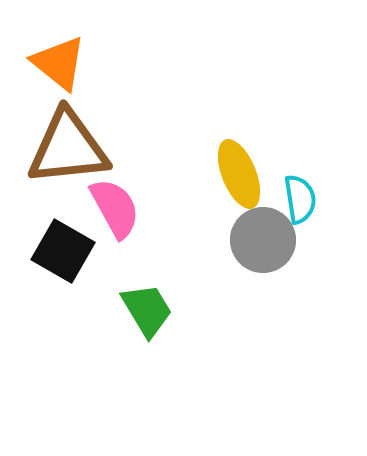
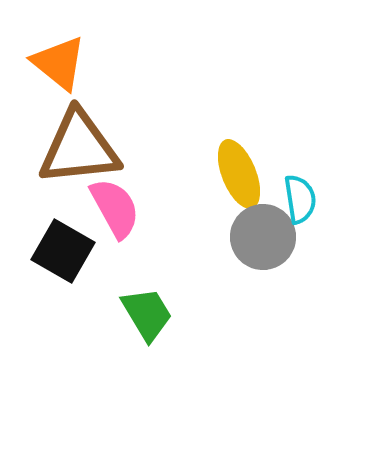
brown triangle: moved 11 px right
gray circle: moved 3 px up
green trapezoid: moved 4 px down
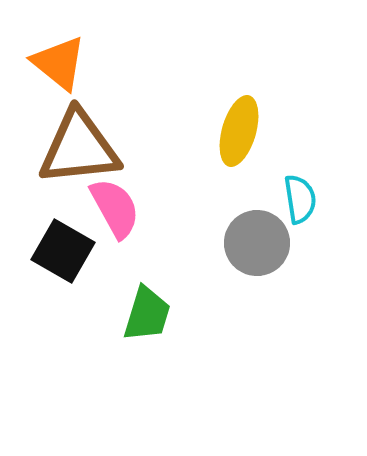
yellow ellipse: moved 43 px up; rotated 38 degrees clockwise
gray circle: moved 6 px left, 6 px down
green trapezoid: rotated 48 degrees clockwise
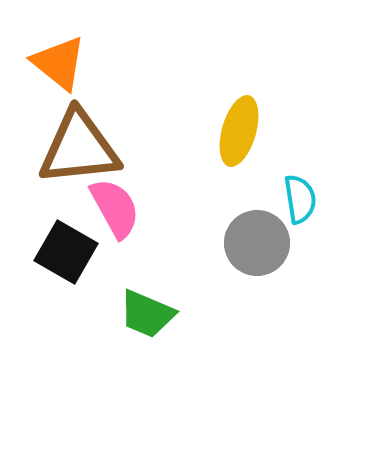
black square: moved 3 px right, 1 px down
green trapezoid: rotated 96 degrees clockwise
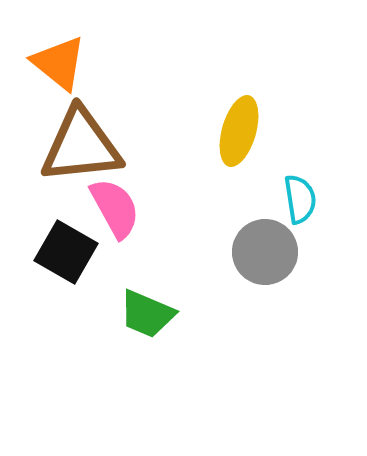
brown triangle: moved 2 px right, 2 px up
gray circle: moved 8 px right, 9 px down
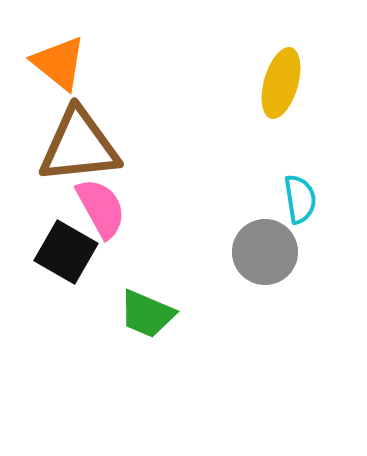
yellow ellipse: moved 42 px right, 48 px up
brown triangle: moved 2 px left
pink semicircle: moved 14 px left
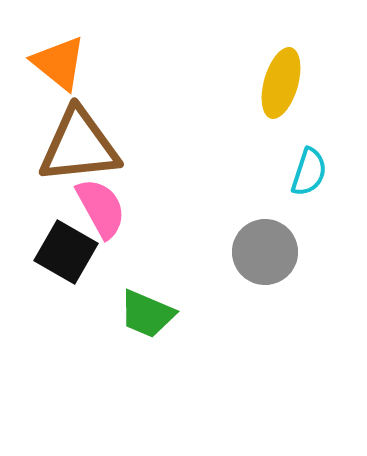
cyan semicircle: moved 9 px right, 27 px up; rotated 27 degrees clockwise
